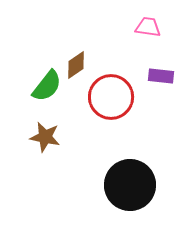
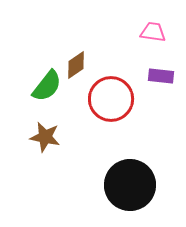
pink trapezoid: moved 5 px right, 5 px down
red circle: moved 2 px down
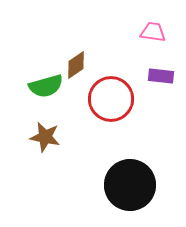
green semicircle: moved 1 px left; rotated 36 degrees clockwise
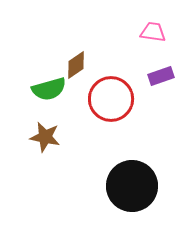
purple rectangle: rotated 25 degrees counterclockwise
green semicircle: moved 3 px right, 3 px down
black circle: moved 2 px right, 1 px down
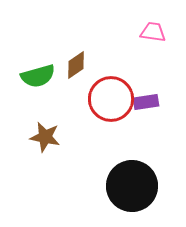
purple rectangle: moved 15 px left, 26 px down; rotated 10 degrees clockwise
green semicircle: moved 11 px left, 13 px up
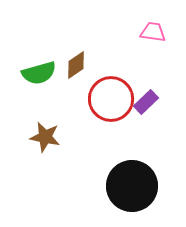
green semicircle: moved 1 px right, 3 px up
purple rectangle: rotated 35 degrees counterclockwise
